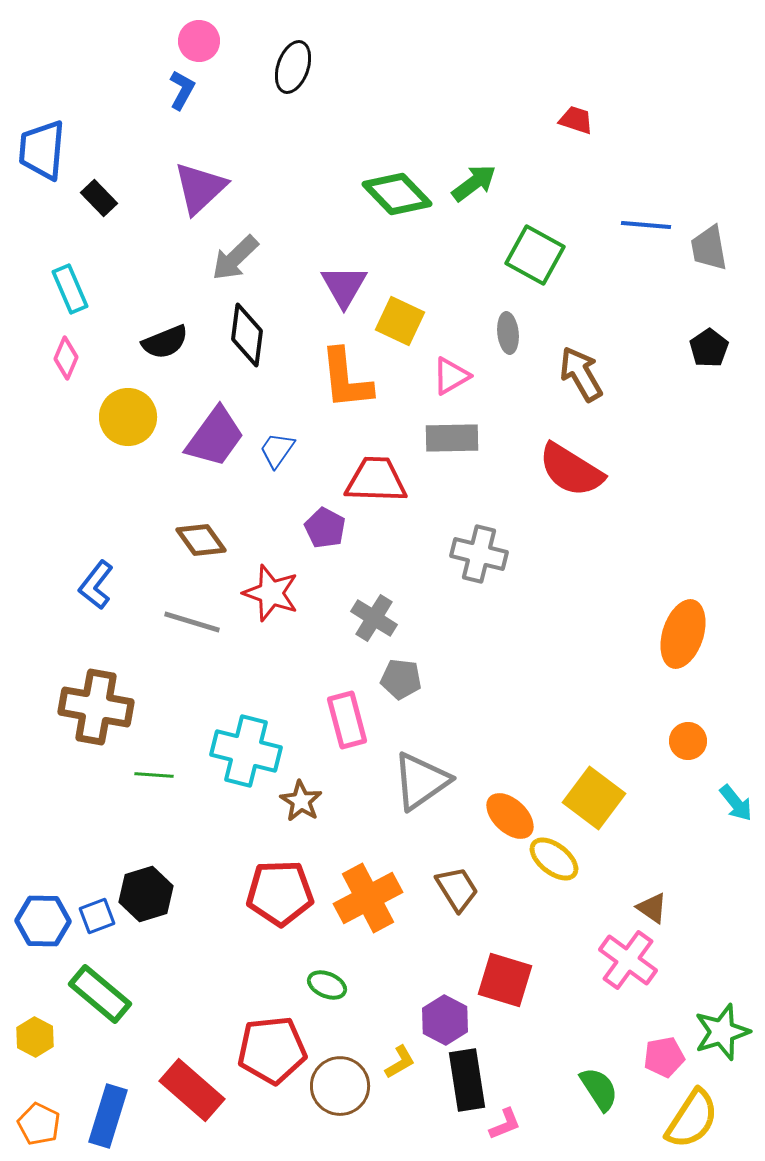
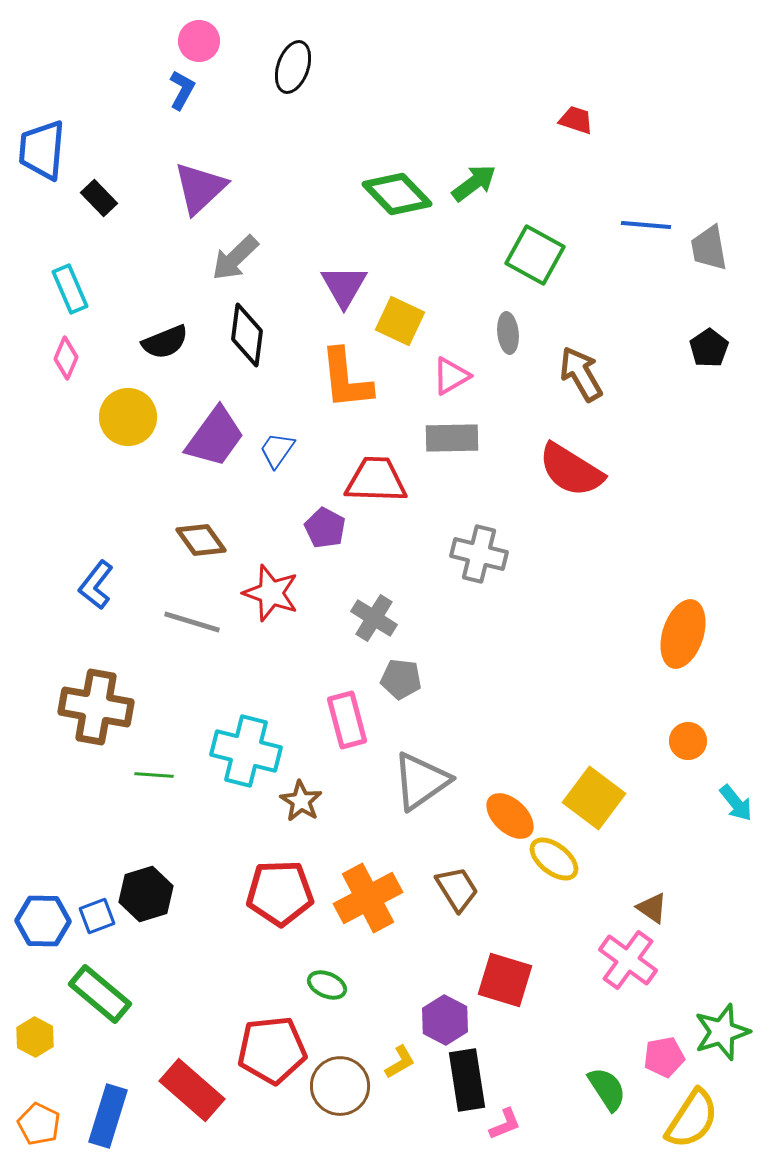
green semicircle at (599, 1089): moved 8 px right
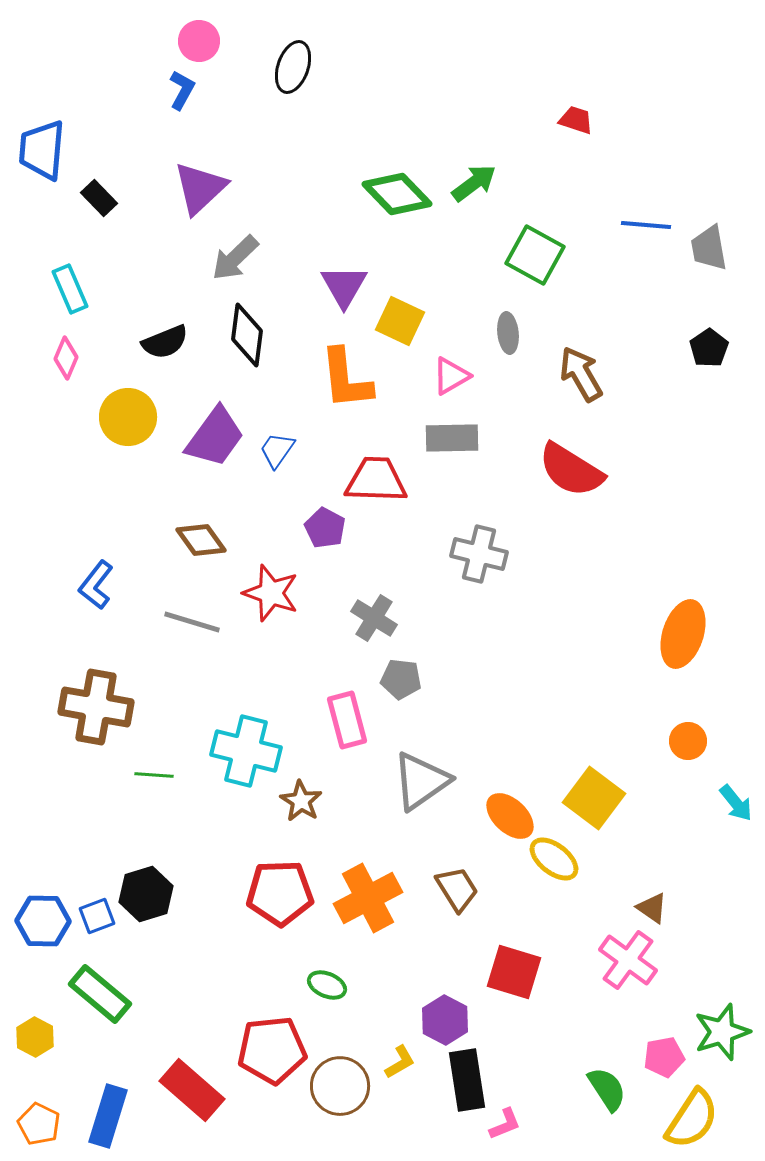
red square at (505, 980): moved 9 px right, 8 px up
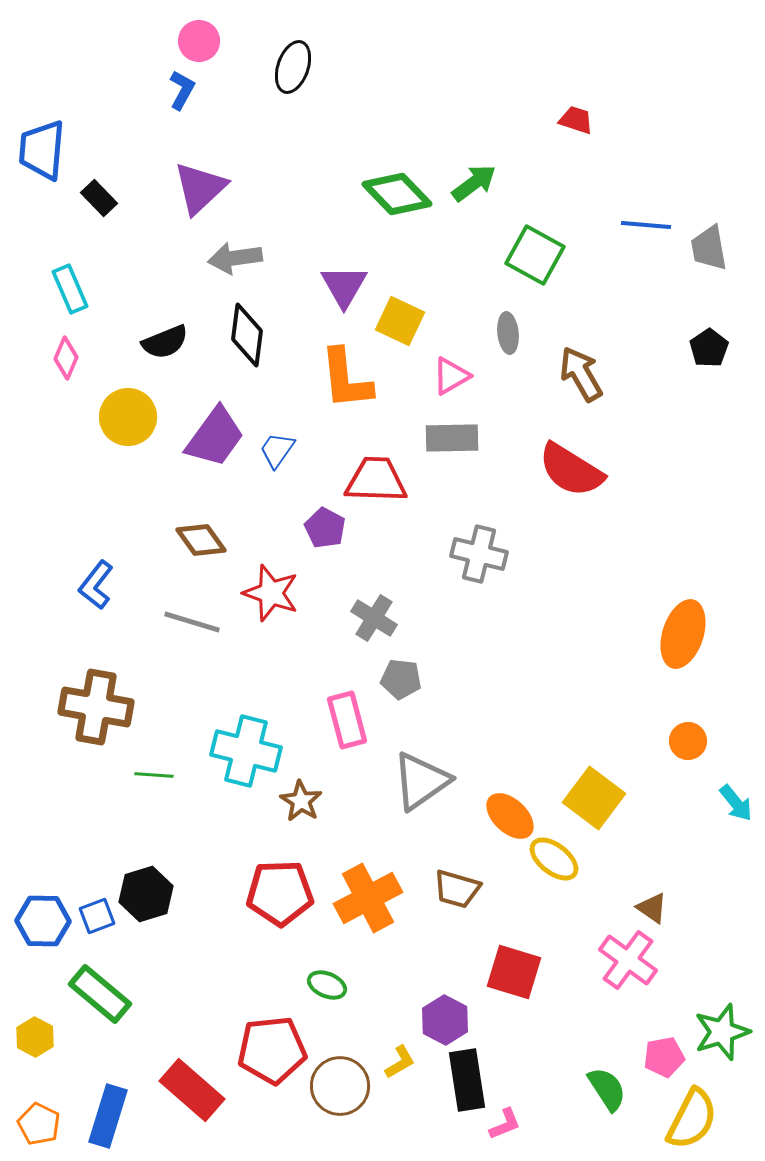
gray arrow at (235, 258): rotated 36 degrees clockwise
brown trapezoid at (457, 889): rotated 138 degrees clockwise
yellow semicircle at (692, 1119): rotated 6 degrees counterclockwise
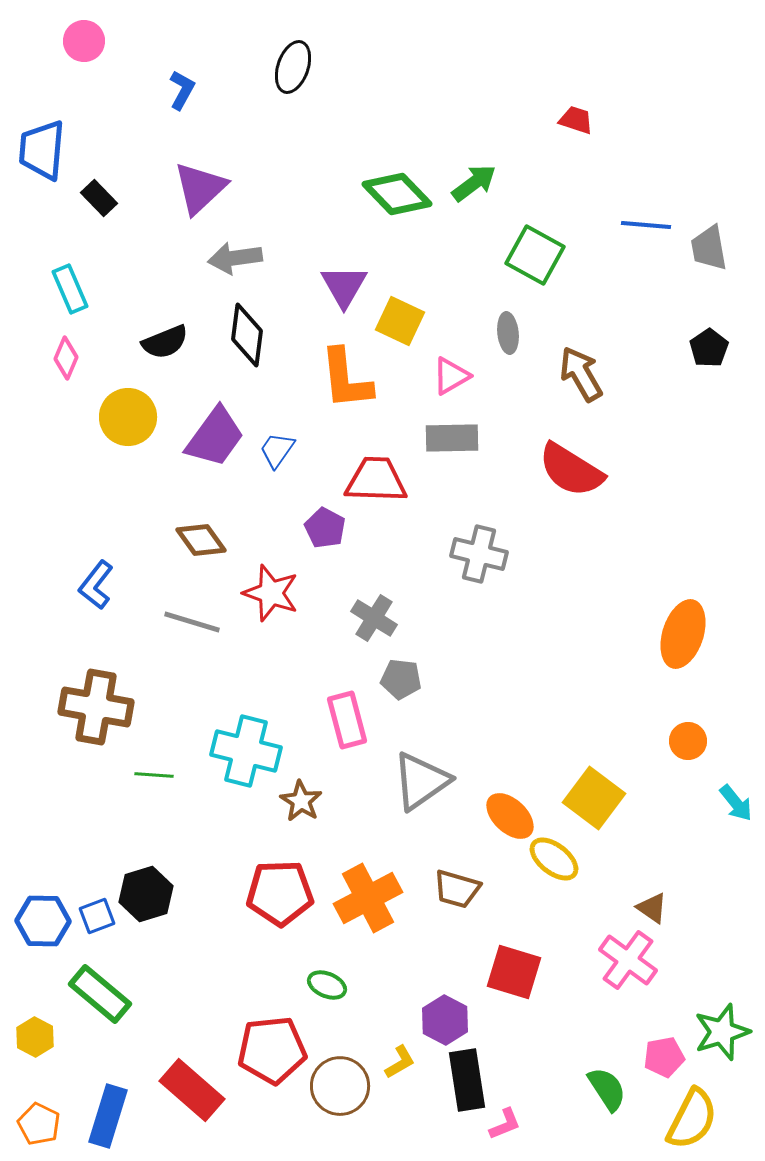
pink circle at (199, 41): moved 115 px left
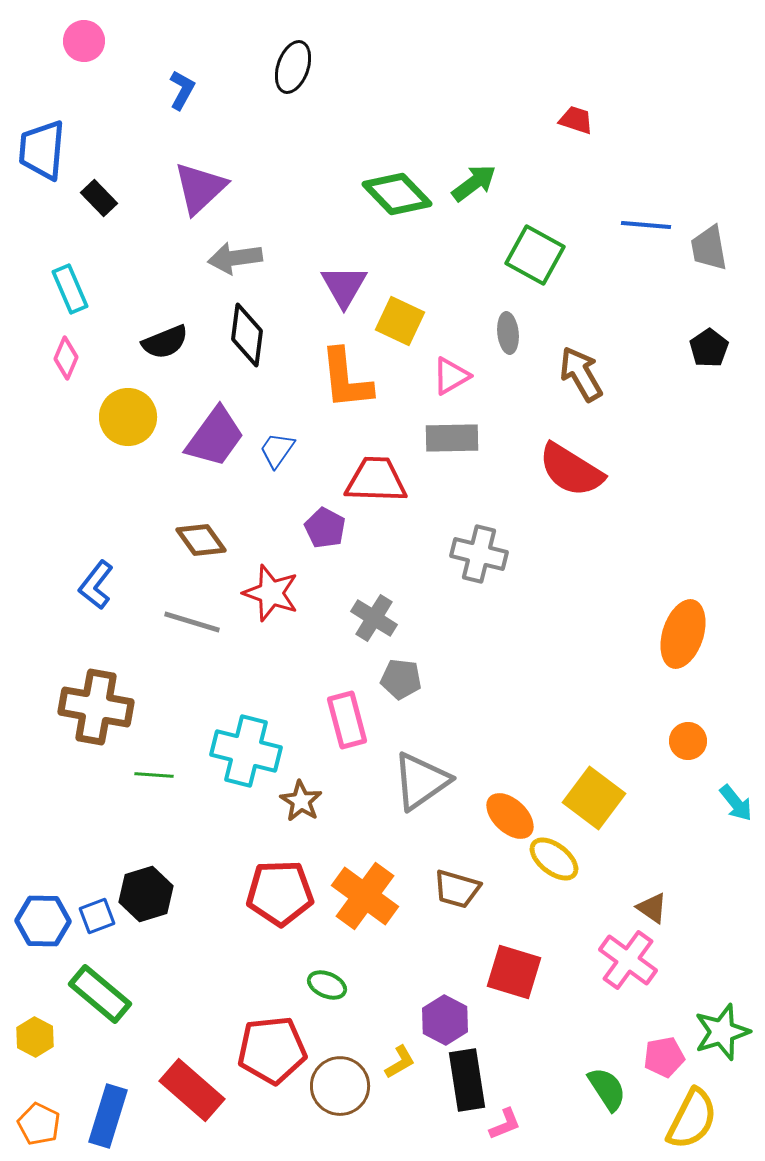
orange cross at (368, 898): moved 3 px left, 2 px up; rotated 26 degrees counterclockwise
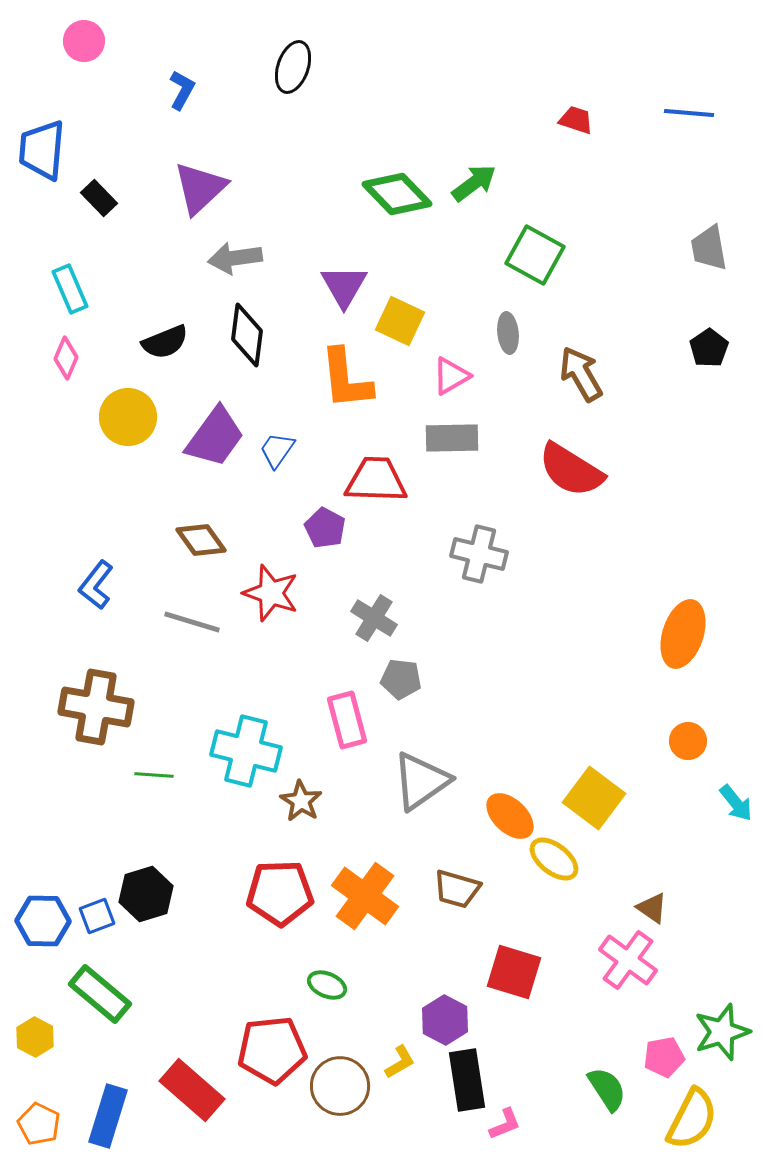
blue line at (646, 225): moved 43 px right, 112 px up
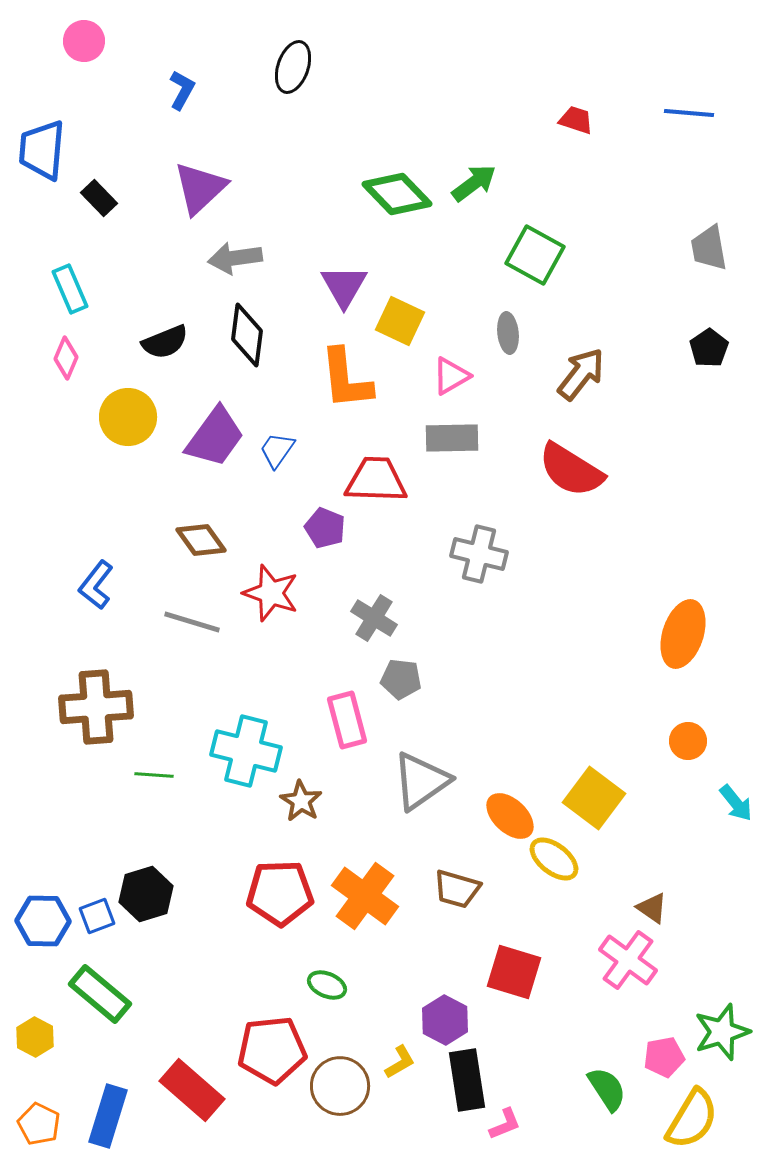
brown arrow at (581, 374): rotated 68 degrees clockwise
purple pentagon at (325, 528): rotated 6 degrees counterclockwise
brown cross at (96, 707): rotated 14 degrees counterclockwise
yellow semicircle at (692, 1119): rotated 4 degrees clockwise
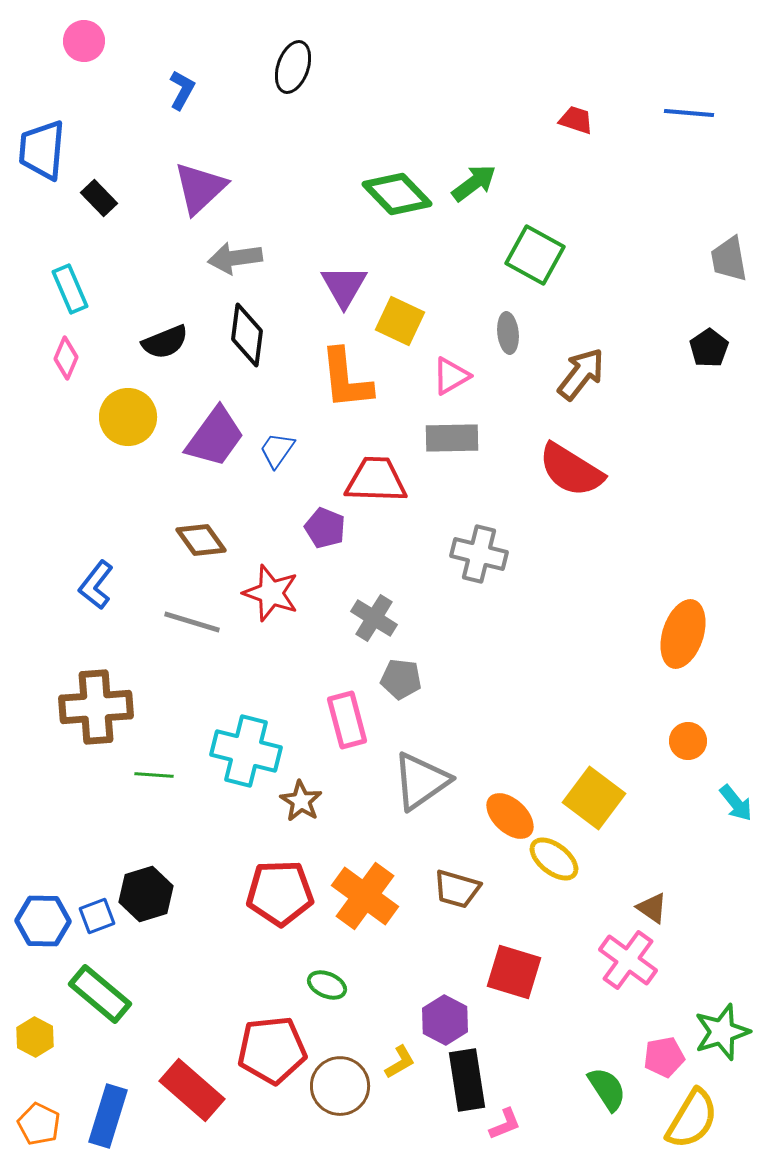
gray trapezoid at (709, 248): moved 20 px right, 11 px down
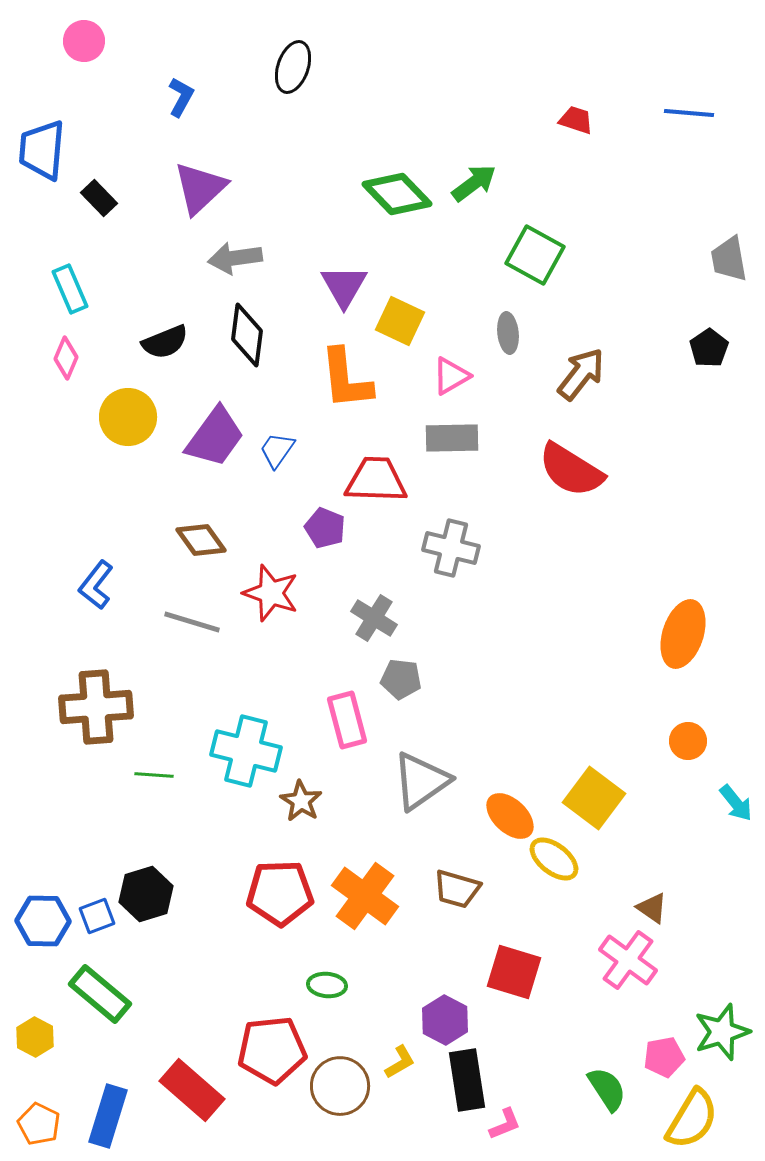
blue L-shape at (182, 90): moved 1 px left, 7 px down
gray cross at (479, 554): moved 28 px left, 6 px up
green ellipse at (327, 985): rotated 18 degrees counterclockwise
